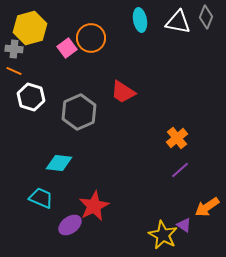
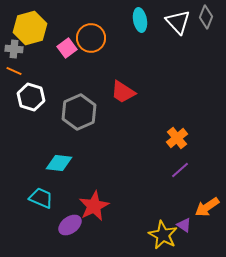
white triangle: rotated 36 degrees clockwise
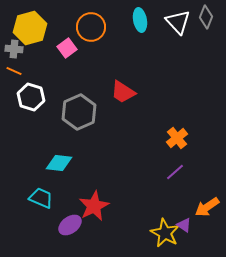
orange circle: moved 11 px up
purple line: moved 5 px left, 2 px down
yellow star: moved 2 px right, 2 px up
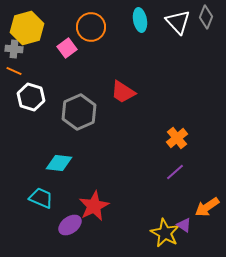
yellow hexagon: moved 3 px left
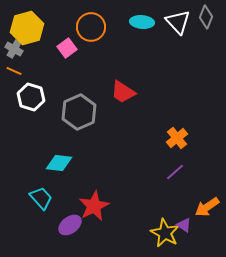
cyan ellipse: moved 2 px right, 2 px down; rotated 75 degrees counterclockwise
gray cross: rotated 24 degrees clockwise
cyan trapezoid: rotated 25 degrees clockwise
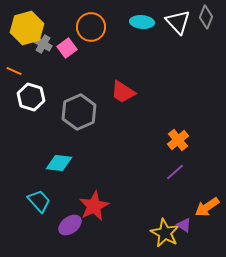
gray cross: moved 29 px right, 5 px up
orange cross: moved 1 px right, 2 px down
cyan trapezoid: moved 2 px left, 3 px down
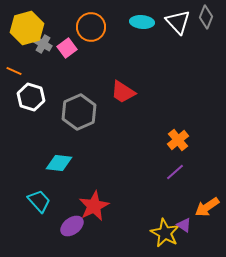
purple ellipse: moved 2 px right, 1 px down
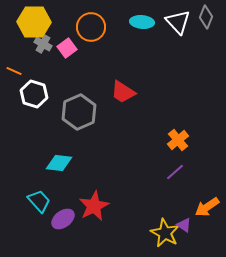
yellow hexagon: moved 7 px right, 6 px up; rotated 16 degrees clockwise
white hexagon: moved 3 px right, 3 px up
purple ellipse: moved 9 px left, 7 px up
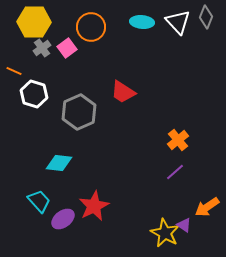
gray cross: moved 1 px left, 4 px down; rotated 24 degrees clockwise
